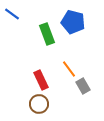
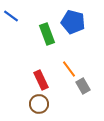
blue line: moved 1 px left, 2 px down
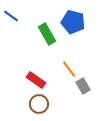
green rectangle: rotated 10 degrees counterclockwise
red rectangle: moved 5 px left; rotated 30 degrees counterclockwise
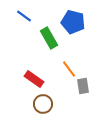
blue line: moved 13 px right
green rectangle: moved 2 px right, 4 px down
red rectangle: moved 2 px left, 1 px up
gray rectangle: rotated 21 degrees clockwise
brown circle: moved 4 px right
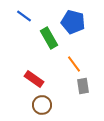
orange line: moved 5 px right, 5 px up
brown circle: moved 1 px left, 1 px down
